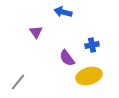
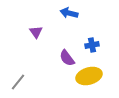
blue arrow: moved 6 px right, 1 px down
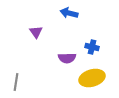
blue cross: moved 2 px down; rotated 24 degrees clockwise
purple semicircle: rotated 54 degrees counterclockwise
yellow ellipse: moved 3 px right, 2 px down
gray line: moved 2 px left; rotated 30 degrees counterclockwise
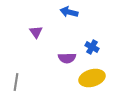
blue arrow: moved 1 px up
blue cross: rotated 16 degrees clockwise
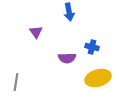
blue arrow: rotated 114 degrees counterclockwise
blue cross: rotated 16 degrees counterclockwise
yellow ellipse: moved 6 px right
